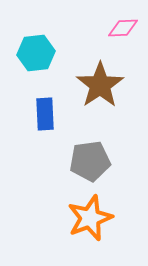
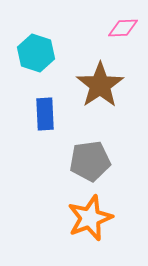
cyan hexagon: rotated 24 degrees clockwise
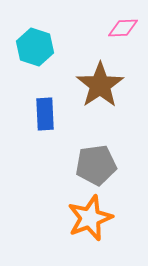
cyan hexagon: moved 1 px left, 6 px up
gray pentagon: moved 6 px right, 4 px down
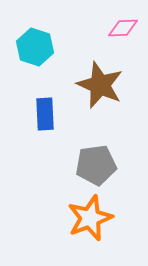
brown star: rotated 15 degrees counterclockwise
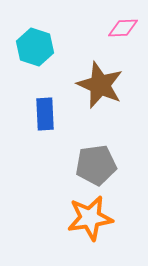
orange star: rotated 12 degrees clockwise
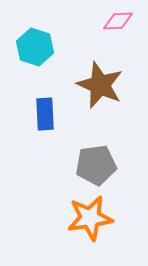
pink diamond: moved 5 px left, 7 px up
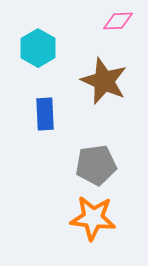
cyan hexagon: moved 3 px right, 1 px down; rotated 12 degrees clockwise
brown star: moved 4 px right, 4 px up
orange star: moved 3 px right; rotated 15 degrees clockwise
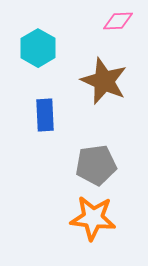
blue rectangle: moved 1 px down
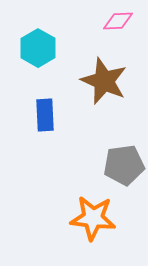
gray pentagon: moved 28 px right
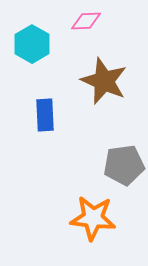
pink diamond: moved 32 px left
cyan hexagon: moved 6 px left, 4 px up
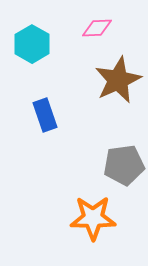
pink diamond: moved 11 px right, 7 px down
brown star: moved 14 px right, 1 px up; rotated 24 degrees clockwise
blue rectangle: rotated 16 degrees counterclockwise
orange star: rotated 6 degrees counterclockwise
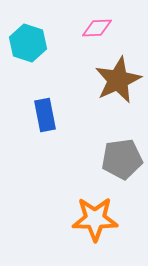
cyan hexagon: moved 4 px left, 1 px up; rotated 12 degrees counterclockwise
blue rectangle: rotated 8 degrees clockwise
gray pentagon: moved 2 px left, 6 px up
orange star: moved 2 px right, 1 px down
